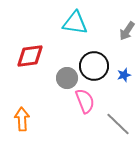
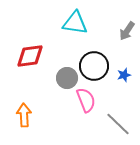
pink semicircle: moved 1 px right, 1 px up
orange arrow: moved 2 px right, 4 px up
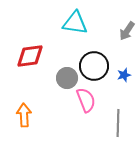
gray line: moved 1 px up; rotated 48 degrees clockwise
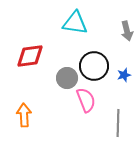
gray arrow: rotated 48 degrees counterclockwise
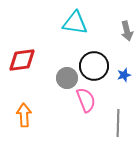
red diamond: moved 8 px left, 4 px down
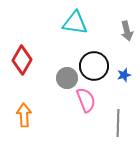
red diamond: rotated 52 degrees counterclockwise
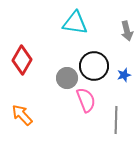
orange arrow: moved 2 px left; rotated 40 degrees counterclockwise
gray line: moved 2 px left, 3 px up
